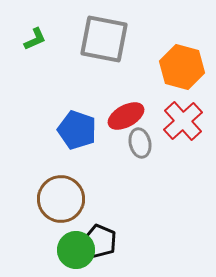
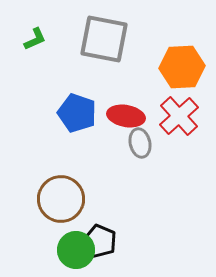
orange hexagon: rotated 18 degrees counterclockwise
red ellipse: rotated 39 degrees clockwise
red cross: moved 4 px left, 5 px up
blue pentagon: moved 17 px up
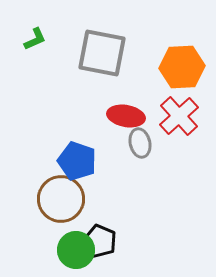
gray square: moved 2 px left, 14 px down
blue pentagon: moved 48 px down
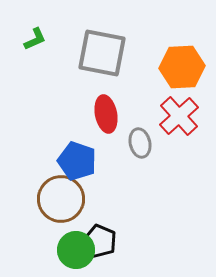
red ellipse: moved 20 px left, 2 px up; rotated 69 degrees clockwise
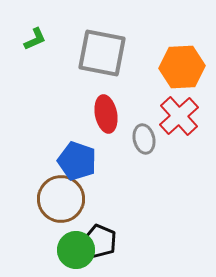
gray ellipse: moved 4 px right, 4 px up
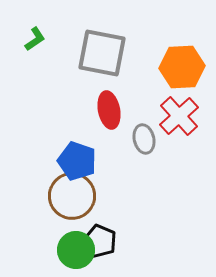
green L-shape: rotated 10 degrees counterclockwise
red ellipse: moved 3 px right, 4 px up
brown circle: moved 11 px right, 3 px up
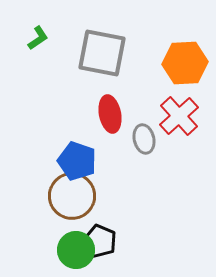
green L-shape: moved 3 px right, 1 px up
orange hexagon: moved 3 px right, 4 px up
red ellipse: moved 1 px right, 4 px down
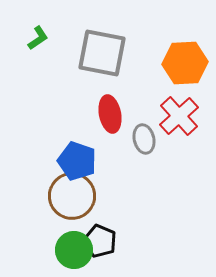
green circle: moved 2 px left
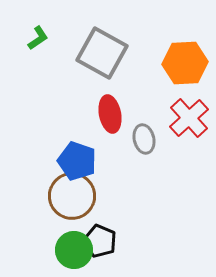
gray square: rotated 18 degrees clockwise
red cross: moved 10 px right, 2 px down
